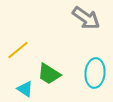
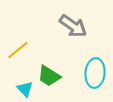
gray arrow: moved 13 px left, 8 px down
green trapezoid: moved 2 px down
cyan triangle: rotated 12 degrees clockwise
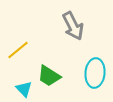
gray arrow: rotated 28 degrees clockwise
cyan triangle: moved 1 px left
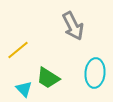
green trapezoid: moved 1 px left, 2 px down
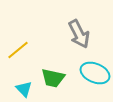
gray arrow: moved 6 px right, 8 px down
cyan ellipse: rotated 72 degrees counterclockwise
green trapezoid: moved 5 px right; rotated 20 degrees counterclockwise
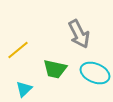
green trapezoid: moved 2 px right, 9 px up
cyan triangle: rotated 30 degrees clockwise
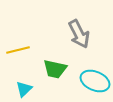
yellow line: rotated 25 degrees clockwise
cyan ellipse: moved 8 px down
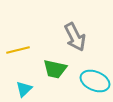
gray arrow: moved 4 px left, 3 px down
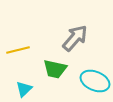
gray arrow: moved 1 px down; rotated 112 degrees counterclockwise
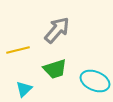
gray arrow: moved 18 px left, 8 px up
green trapezoid: rotated 30 degrees counterclockwise
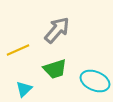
yellow line: rotated 10 degrees counterclockwise
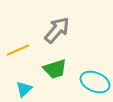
cyan ellipse: moved 1 px down
